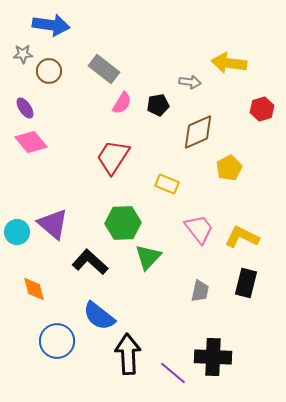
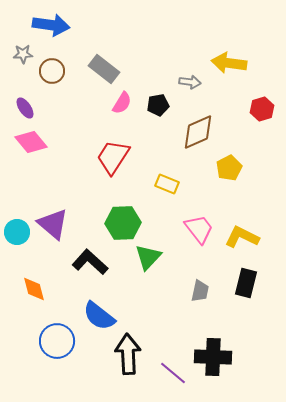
brown circle: moved 3 px right
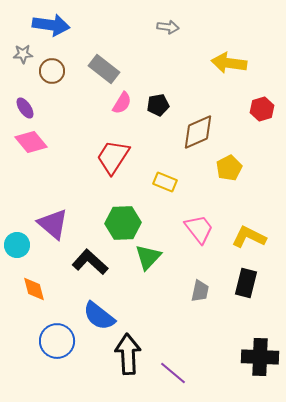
gray arrow: moved 22 px left, 55 px up
yellow rectangle: moved 2 px left, 2 px up
cyan circle: moved 13 px down
yellow L-shape: moved 7 px right
black cross: moved 47 px right
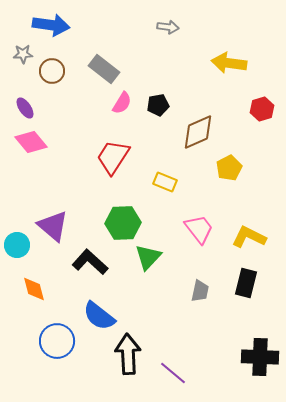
purple triangle: moved 2 px down
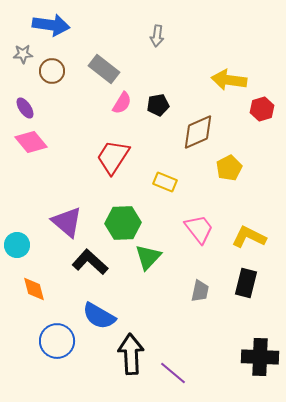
gray arrow: moved 11 px left, 9 px down; rotated 90 degrees clockwise
yellow arrow: moved 17 px down
purple triangle: moved 14 px right, 4 px up
blue semicircle: rotated 8 degrees counterclockwise
black arrow: moved 3 px right
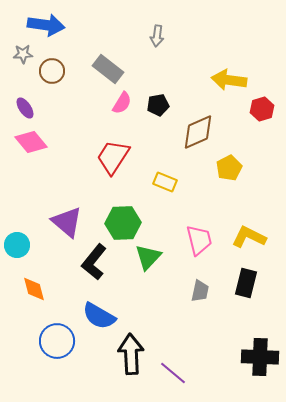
blue arrow: moved 5 px left
gray rectangle: moved 4 px right
pink trapezoid: moved 11 px down; rotated 24 degrees clockwise
black L-shape: moved 4 px right; rotated 93 degrees counterclockwise
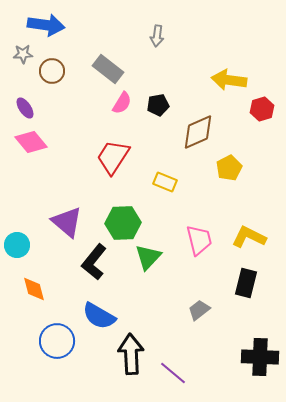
gray trapezoid: moved 1 px left, 19 px down; rotated 140 degrees counterclockwise
